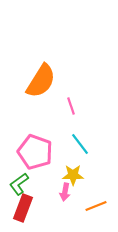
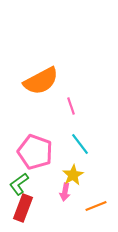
orange semicircle: rotated 30 degrees clockwise
yellow star: rotated 30 degrees counterclockwise
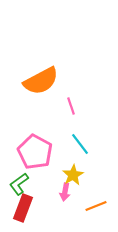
pink pentagon: rotated 8 degrees clockwise
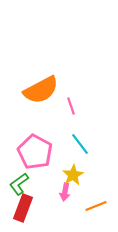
orange semicircle: moved 9 px down
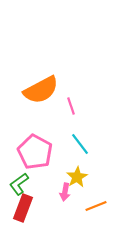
yellow star: moved 4 px right, 2 px down
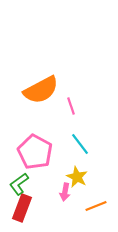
yellow star: rotated 15 degrees counterclockwise
red rectangle: moved 1 px left
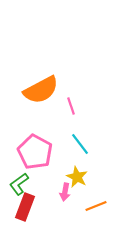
red rectangle: moved 3 px right, 1 px up
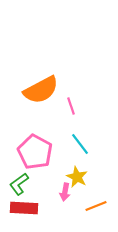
red rectangle: moved 1 px left, 1 px down; rotated 72 degrees clockwise
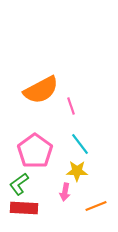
pink pentagon: moved 1 px up; rotated 8 degrees clockwise
yellow star: moved 6 px up; rotated 25 degrees counterclockwise
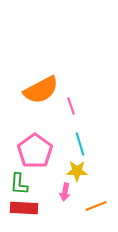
cyan line: rotated 20 degrees clockwise
green L-shape: rotated 50 degrees counterclockwise
